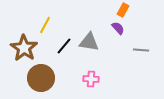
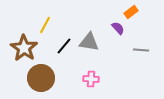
orange rectangle: moved 8 px right, 2 px down; rotated 24 degrees clockwise
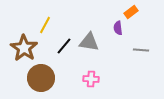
purple semicircle: rotated 144 degrees counterclockwise
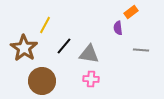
gray triangle: moved 12 px down
brown circle: moved 1 px right, 3 px down
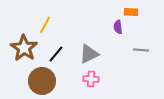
orange rectangle: rotated 40 degrees clockwise
purple semicircle: moved 1 px up
black line: moved 8 px left, 8 px down
gray triangle: rotated 35 degrees counterclockwise
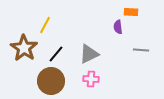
brown circle: moved 9 px right
